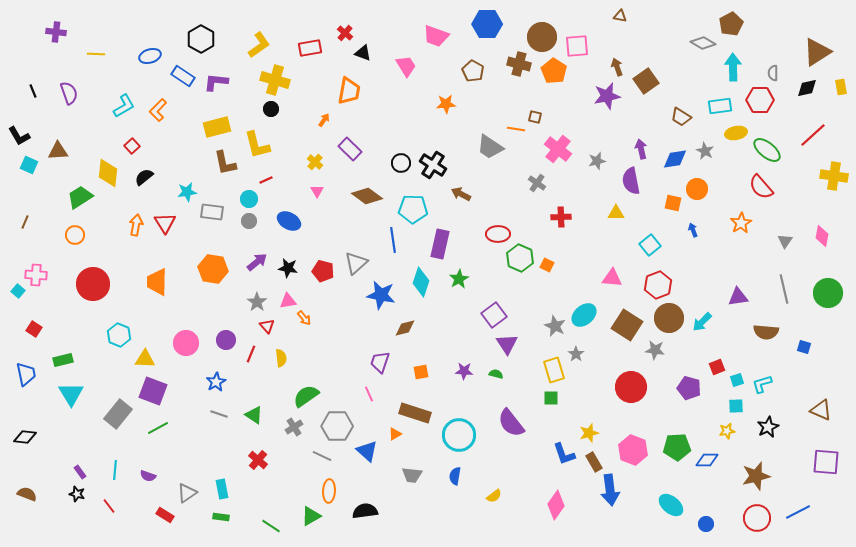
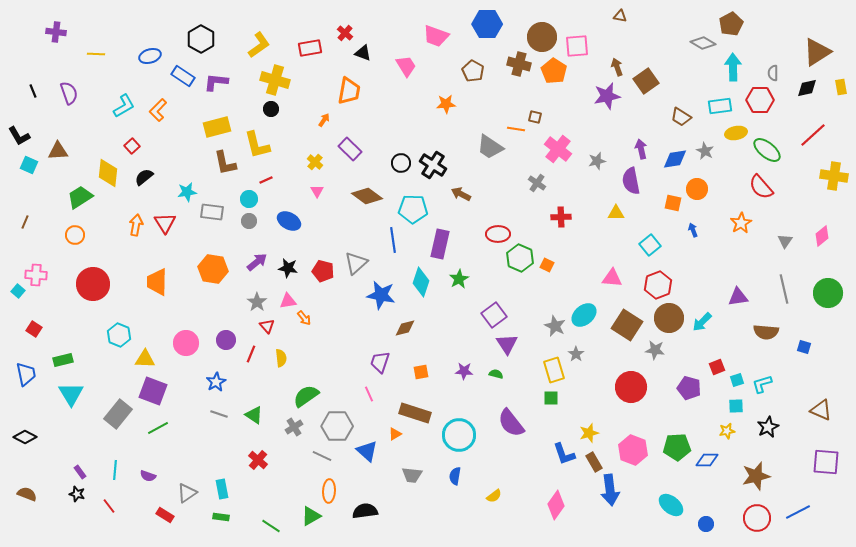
pink diamond at (822, 236): rotated 40 degrees clockwise
black diamond at (25, 437): rotated 20 degrees clockwise
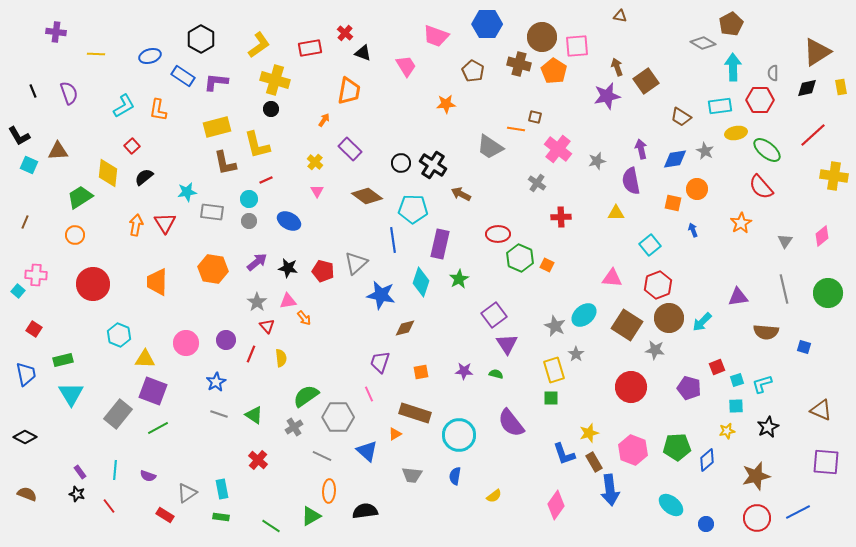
orange L-shape at (158, 110): rotated 35 degrees counterclockwise
gray hexagon at (337, 426): moved 1 px right, 9 px up
blue diamond at (707, 460): rotated 40 degrees counterclockwise
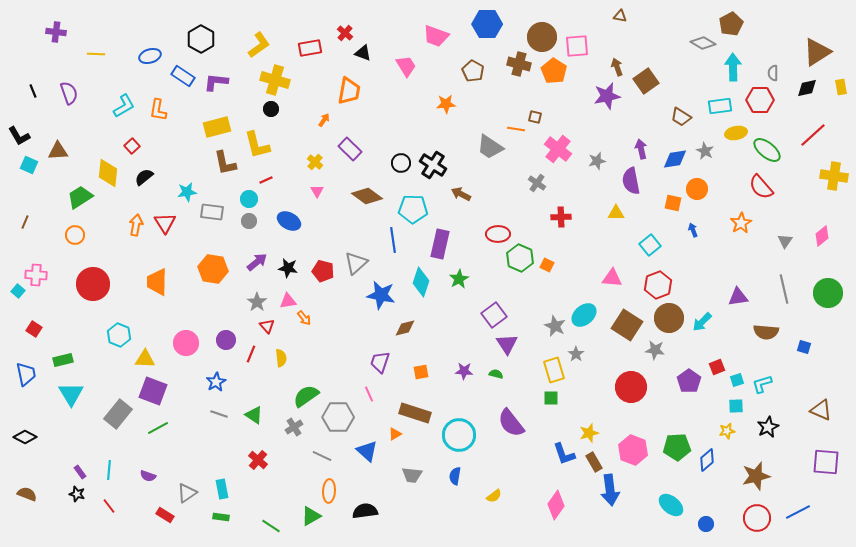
purple pentagon at (689, 388): moved 7 px up; rotated 20 degrees clockwise
cyan line at (115, 470): moved 6 px left
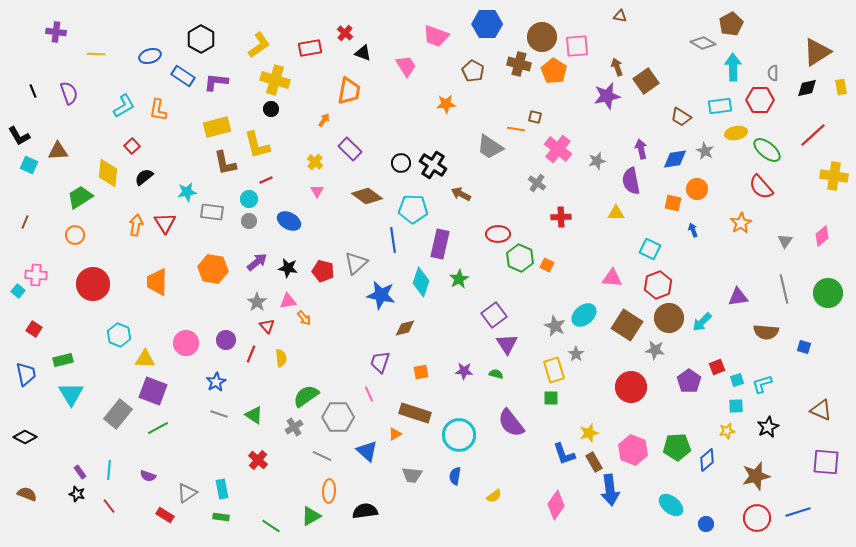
cyan square at (650, 245): moved 4 px down; rotated 25 degrees counterclockwise
blue line at (798, 512): rotated 10 degrees clockwise
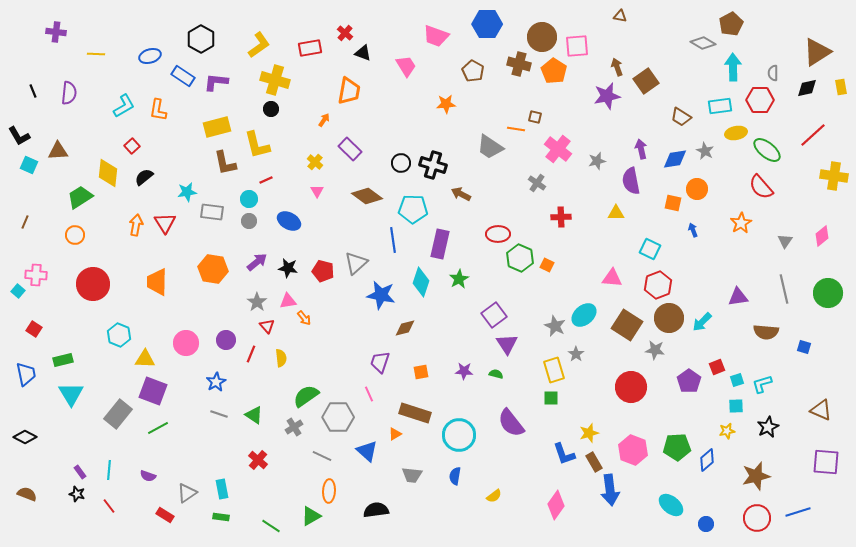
purple semicircle at (69, 93): rotated 25 degrees clockwise
black cross at (433, 165): rotated 16 degrees counterclockwise
black semicircle at (365, 511): moved 11 px right, 1 px up
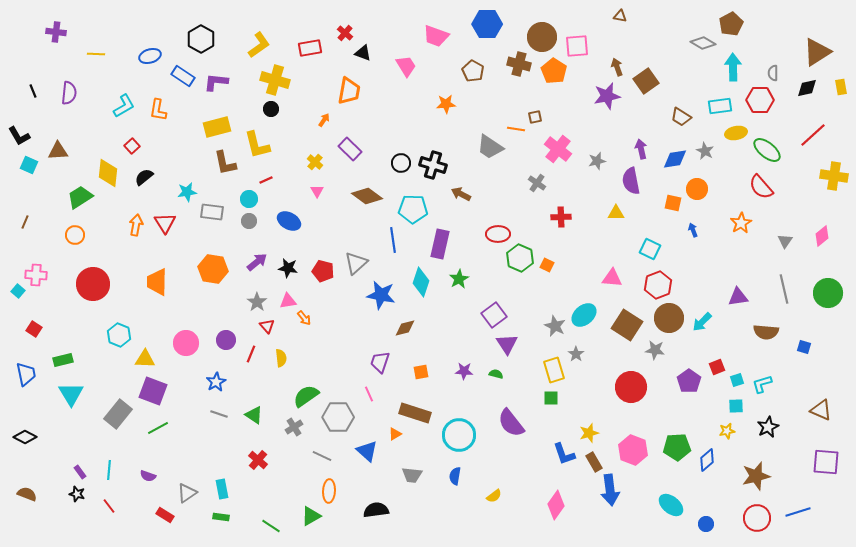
brown square at (535, 117): rotated 24 degrees counterclockwise
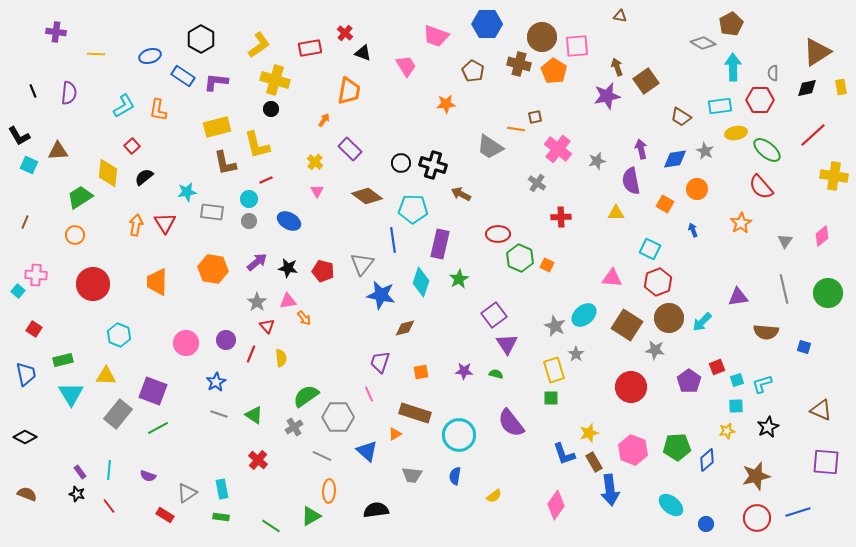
orange square at (673, 203): moved 8 px left, 1 px down; rotated 18 degrees clockwise
gray triangle at (356, 263): moved 6 px right, 1 px down; rotated 10 degrees counterclockwise
red hexagon at (658, 285): moved 3 px up
yellow triangle at (145, 359): moved 39 px left, 17 px down
